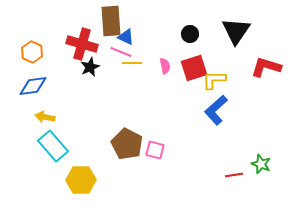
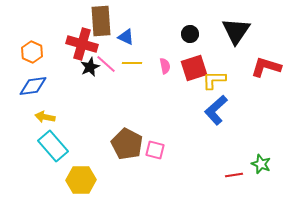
brown rectangle: moved 10 px left
pink line: moved 15 px left, 12 px down; rotated 20 degrees clockwise
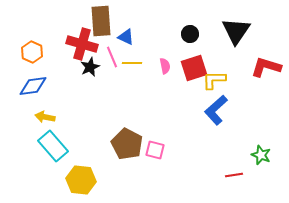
pink line: moved 6 px right, 7 px up; rotated 25 degrees clockwise
green star: moved 9 px up
yellow hexagon: rotated 8 degrees clockwise
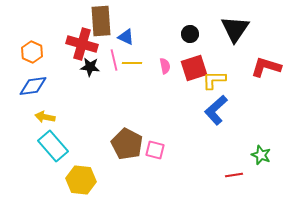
black triangle: moved 1 px left, 2 px up
pink line: moved 2 px right, 3 px down; rotated 10 degrees clockwise
black star: rotated 30 degrees clockwise
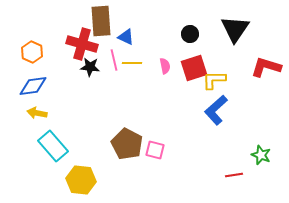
yellow arrow: moved 8 px left, 4 px up
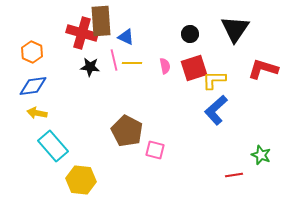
red cross: moved 11 px up
red L-shape: moved 3 px left, 2 px down
brown pentagon: moved 13 px up
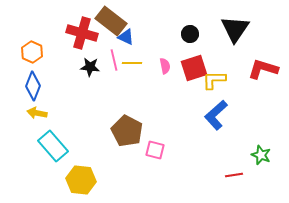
brown rectangle: moved 10 px right; rotated 48 degrees counterclockwise
blue diamond: rotated 60 degrees counterclockwise
blue L-shape: moved 5 px down
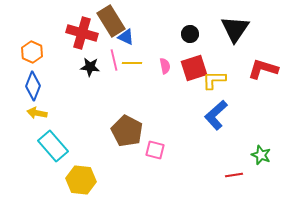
brown rectangle: rotated 20 degrees clockwise
